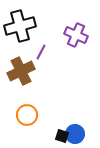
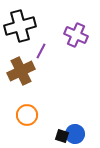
purple line: moved 1 px up
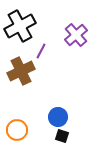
black cross: rotated 12 degrees counterclockwise
purple cross: rotated 25 degrees clockwise
orange circle: moved 10 px left, 15 px down
blue circle: moved 17 px left, 17 px up
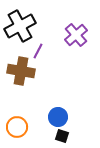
purple line: moved 3 px left
brown cross: rotated 36 degrees clockwise
orange circle: moved 3 px up
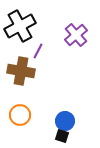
blue circle: moved 7 px right, 4 px down
orange circle: moved 3 px right, 12 px up
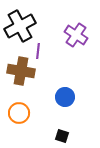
purple cross: rotated 15 degrees counterclockwise
purple line: rotated 21 degrees counterclockwise
orange circle: moved 1 px left, 2 px up
blue circle: moved 24 px up
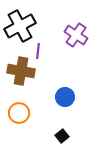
black square: rotated 32 degrees clockwise
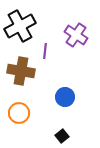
purple line: moved 7 px right
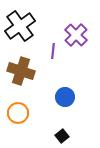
black cross: rotated 8 degrees counterclockwise
purple cross: rotated 10 degrees clockwise
purple line: moved 8 px right
brown cross: rotated 8 degrees clockwise
orange circle: moved 1 px left
